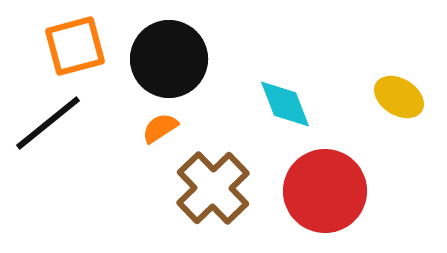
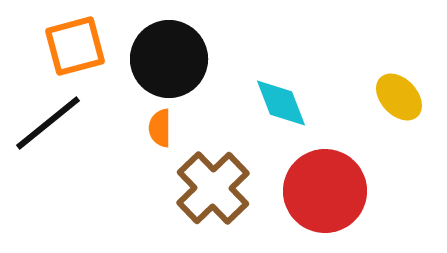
yellow ellipse: rotated 15 degrees clockwise
cyan diamond: moved 4 px left, 1 px up
orange semicircle: rotated 57 degrees counterclockwise
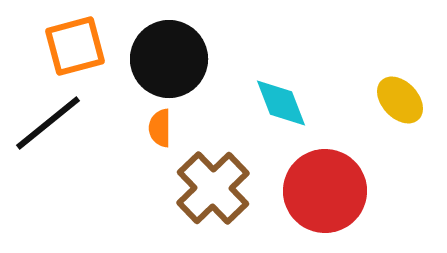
yellow ellipse: moved 1 px right, 3 px down
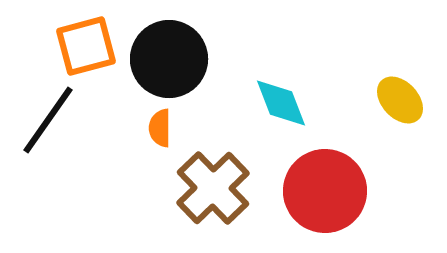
orange square: moved 11 px right
black line: moved 3 px up; rotated 16 degrees counterclockwise
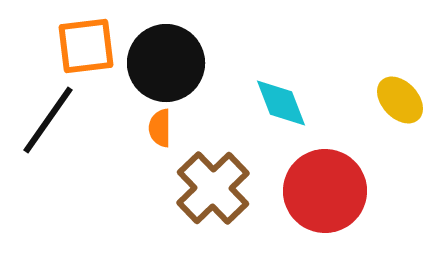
orange square: rotated 8 degrees clockwise
black circle: moved 3 px left, 4 px down
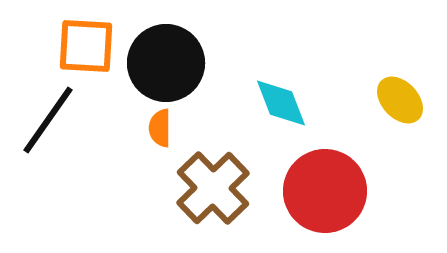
orange square: rotated 10 degrees clockwise
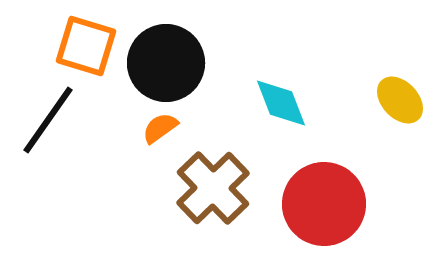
orange square: rotated 14 degrees clockwise
orange semicircle: rotated 54 degrees clockwise
red circle: moved 1 px left, 13 px down
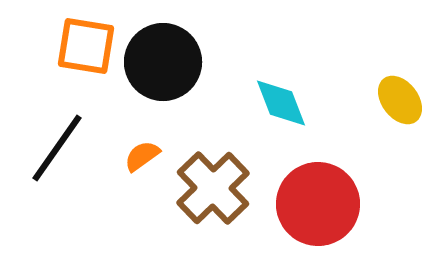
orange square: rotated 8 degrees counterclockwise
black circle: moved 3 px left, 1 px up
yellow ellipse: rotated 6 degrees clockwise
black line: moved 9 px right, 28 px down
orange semicircle: moved 18 px left, 28 px down
red circle: moved 6 px left
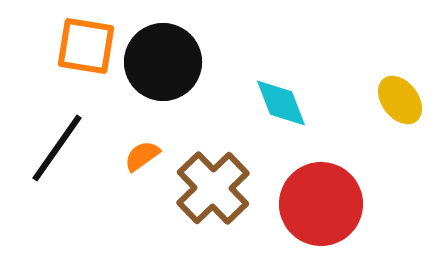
red circle: moved 3 px right
